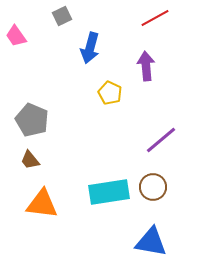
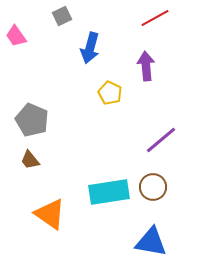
orange triangle: moved 8 px right, 10 px down; rotated 28 degrees clockwise
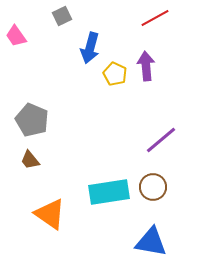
yellow pentagon: moved 5 px right, 19 px up
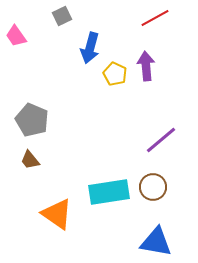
orange triangle: moved 7 px right
blue triangle: moved 5 px right
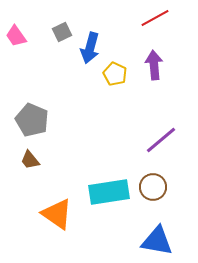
gray square: moved 16 px down
purple arrow: moved 8 px right, 1 px up
blue triangle: moved 1 px right, 1 px up
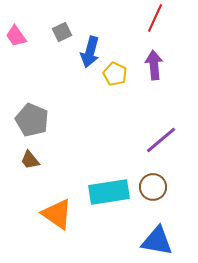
red line: rotated 36 degrees counterclockwise
blue arrow: moved 4 px down
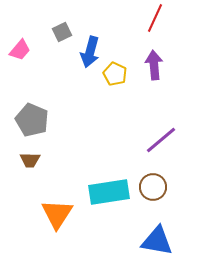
pink trapezoid: moved 4 px right, 14 px down; rotated 105 degrees counterclockwise
brown trapezoid: rotated 50 degrees counterclockwise
orange triangle: rotated 28 degrees clockwise
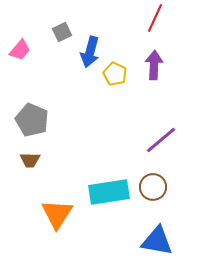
purple arrow: rotated 8 degrees clockwise
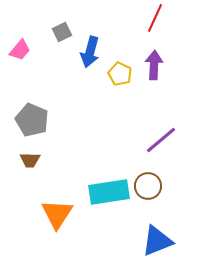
yellow pentagon: moved 5 px right
brown circle: moved 5 px left, 1 px up
blue triangle: rotated 32 degrees counterclockwise
